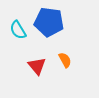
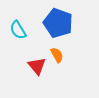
blue pentagon: moved 9 px right, 1 px down; rotated 12 degrees clockwise
orange semicircle: moved 8 px left, 5 px up
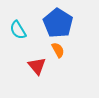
blue pentagon: rotated 12 degrees clockwise
orange semicircle: moved 1 px right, 5 px up
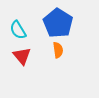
orange semicircle: rotated 21 degrees clockwise
red triangle: moved 15 px left, 10 px up
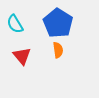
cyan semicircle: moved 3 px left, 6 px up
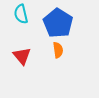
cyan semicircle: moved 6 px right, 10 px up; rotated 18 degrees clockwise
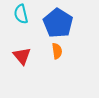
orange semicircle: moved 1 px left, 1 px down
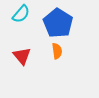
cyan semicircle: rotated 126 degrees counterclockwise
